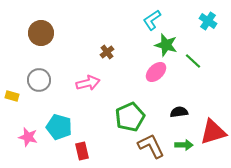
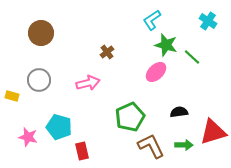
green line: moved 1 px left, 4 px up
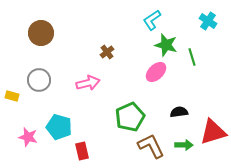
green line: rotated 30 degrees clockwise
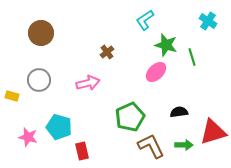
cyan L-shape: moved 7 px left
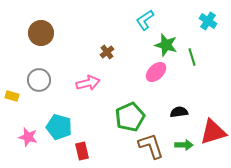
brown L-shape: rotated 8 degrees clockwise
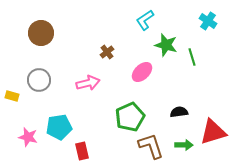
pink ellipse: moved 14 px left
cyan pentagon: rotated 25 degrees counterclockwise
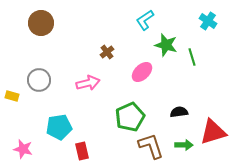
brown circle: moved 10 px up
pink star: moved 5 px left, 12 px down
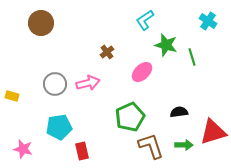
gray circle: moved 16 px right, 4 px down
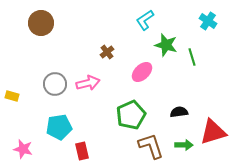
green pentagon: moved 1 px right, 2 px up
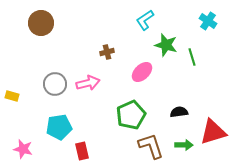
brown cross: rotated 24 degrees clockwise
